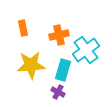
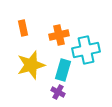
cyan cross: rotated 24 degrees clockwise
yellow star: rotated 12 degrees counterclockwise
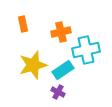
orange rectangle: moved 4 px up
orange cross: moved 2 px right, 3 px up
yellow star: moved 2 px right
cyan rectangle: rotated 40 degrees clockwise
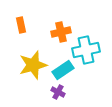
orange rectangle: moved 2 px left, 1 px down
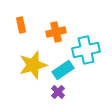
orange cross: moved 5 px left
purple cross: rotated 16 degrees clockwise
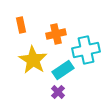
orange cross: moved 2 px down
yellow star: moved 5 px up; rotated 24 degrees counterclockwise
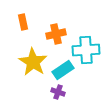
orange rectangle: moved 2 px right, 3 px up
cyan cross: rotated 8 degrees clockwise
yellow star: moved 2 px down
purple cross: rotated 24 degrees counterclockwise
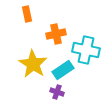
orange rectangle: moved 4 px right, 8 px up
cyan cross: rotated 16 degrees clockwise
yellow star: moved 2 px down
purple cross: moved 1 px left
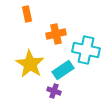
yellow star: moved 3 px left
purple cross: moved 3 px left, 1 px up
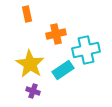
cyan cross: rotated 24 degrees counterclockwise
purple cross: moved 21 px left
